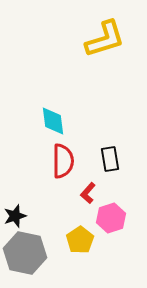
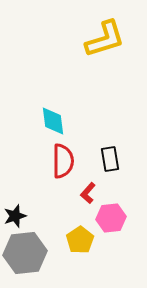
pink hexagon: rotated 12 degrees clockwise
gray hexagon: rotated 18 degrees counterclockwise
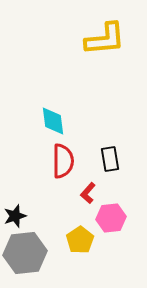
yellow L-shape: rotated 12 degrees clockwise
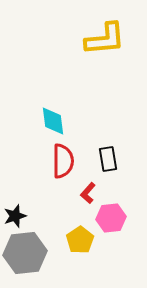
black rectangle: moved 2 px left
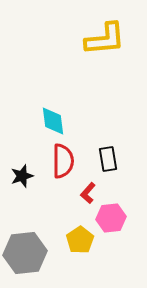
black star: moved 7 px right, 40 px up
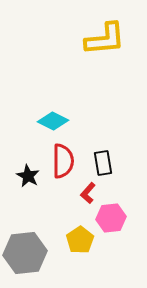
cyan diamond: rotated 56 degrees counterclockwise
black rectangle: moved 5 px left, 4 px down
black star: moved 6 px right; rotated 25 degrees counterclockwise
